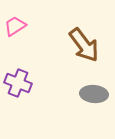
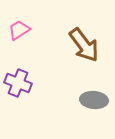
pink trapezoid: moved 4 px right, 4 px down
gray ellipse: moved 6 px down
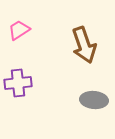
brown arrow: rotated 18 degrees clockwise
purple cross: rotated 28 degrees counterclockwise
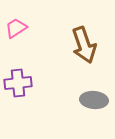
pink trapezoid: moved 3 px left, 2 px up
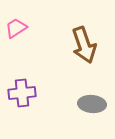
purple cross: moved 4 px right, 10 px down
gray ellipse: moved 2 px left, 4 px down
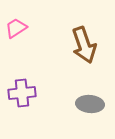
gray ellipse: moved 2 px left
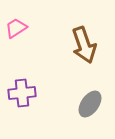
gray ellipse: rotated 60 degrees counterclockwise
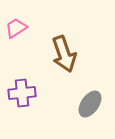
brown arrow: moved 20 px left, 9 px down
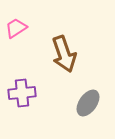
gray ellipse: moved 2 px left, 1 px up
